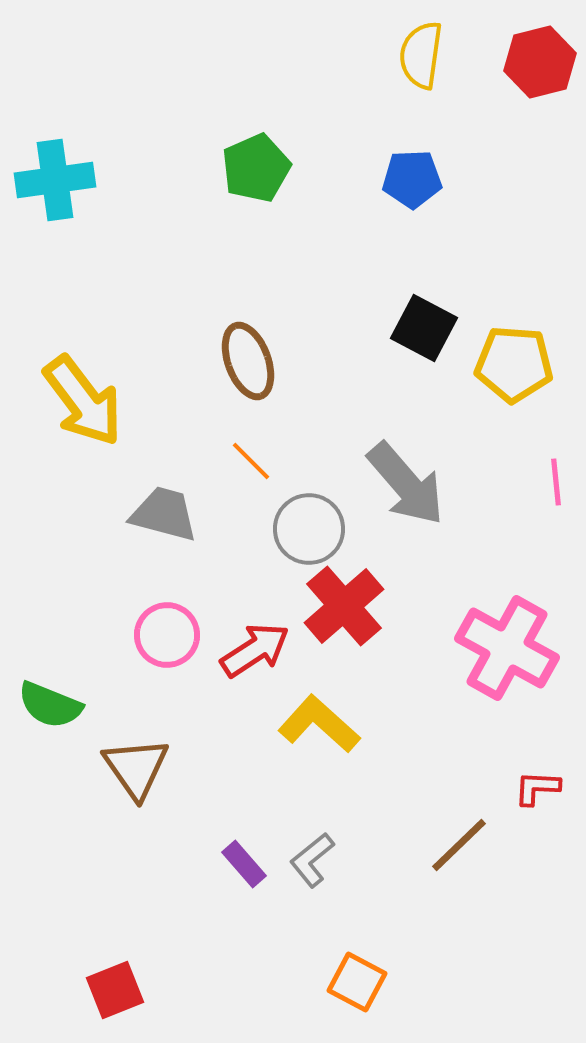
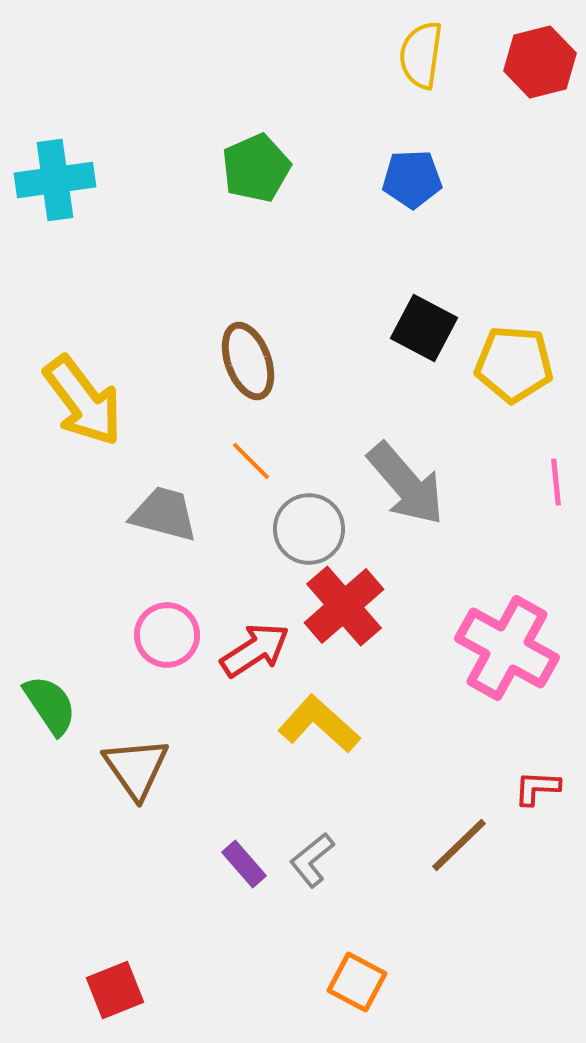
green semicircle: rotated 146 degrees counterclockwise
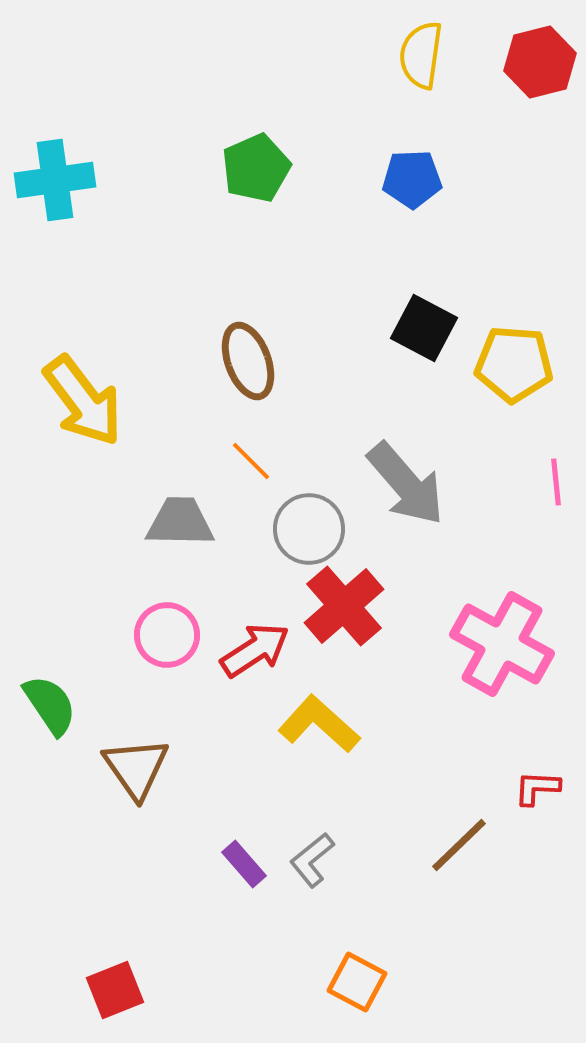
gray trapezoid: moved 16 px right, 8 px down; rotated 14 degrees counterclockwise
pink cross: moved 5 px left, 4 px up
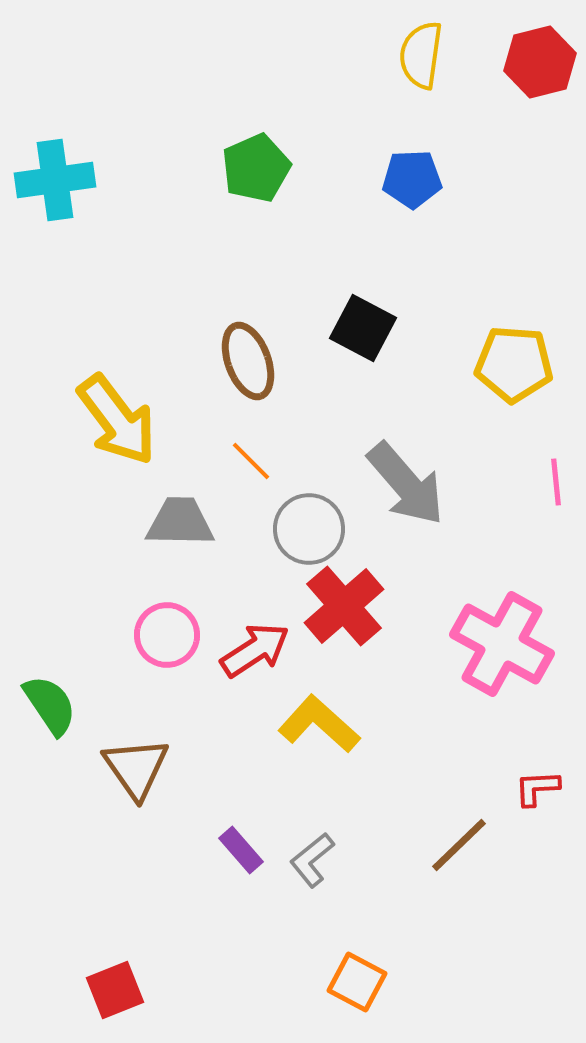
black square: moved 61 px left
yellow arrow: moved 34 px right, 19 px down
red L-shape: rotated 6 degrees counterclockwise
purple rectangle: moved 3 px left, 14 px up
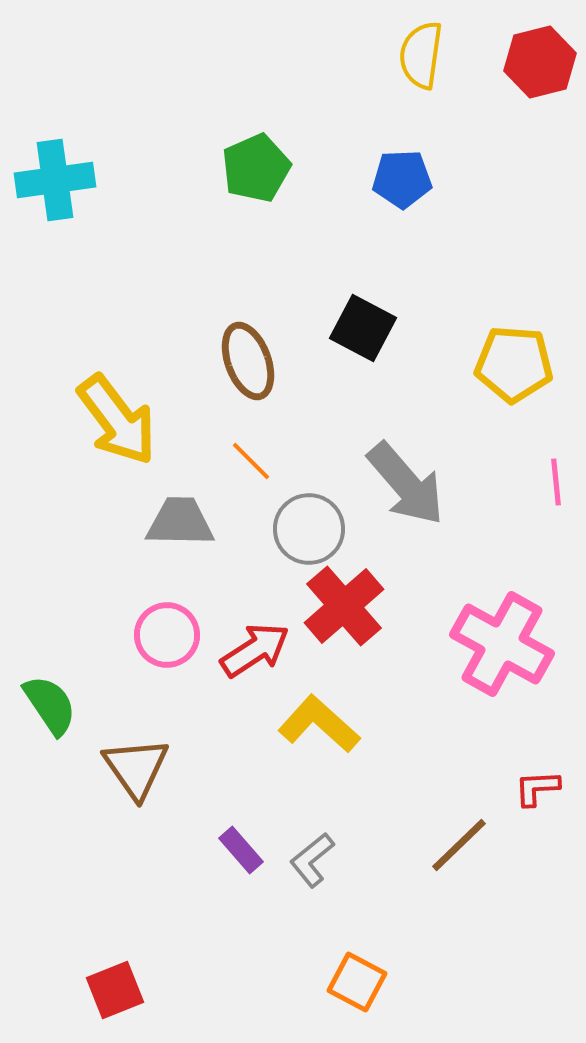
blue pentagon: moved 10 px left
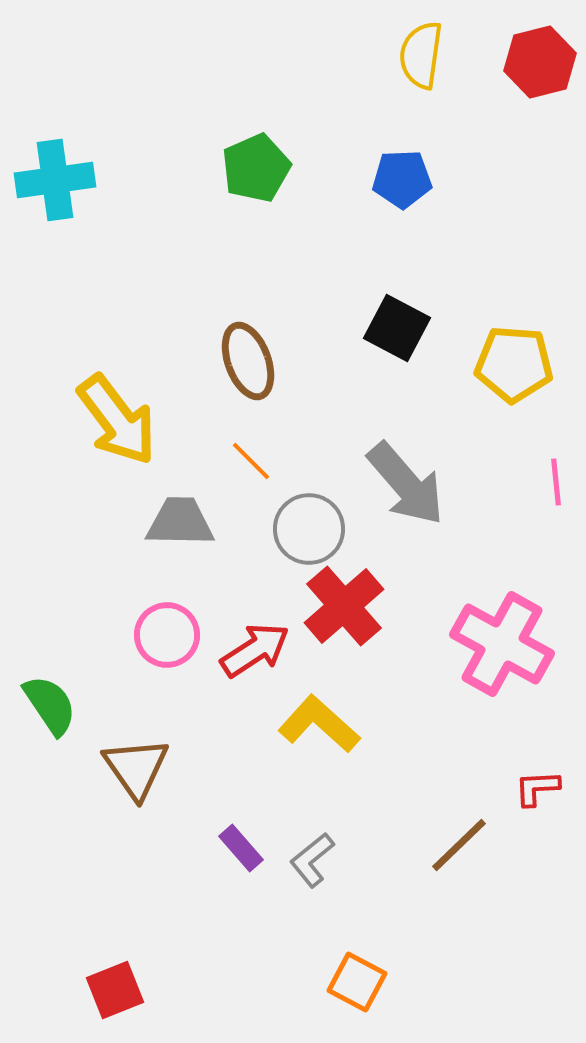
black square: moved 34 px right
purple rectangle: moved 2 px up
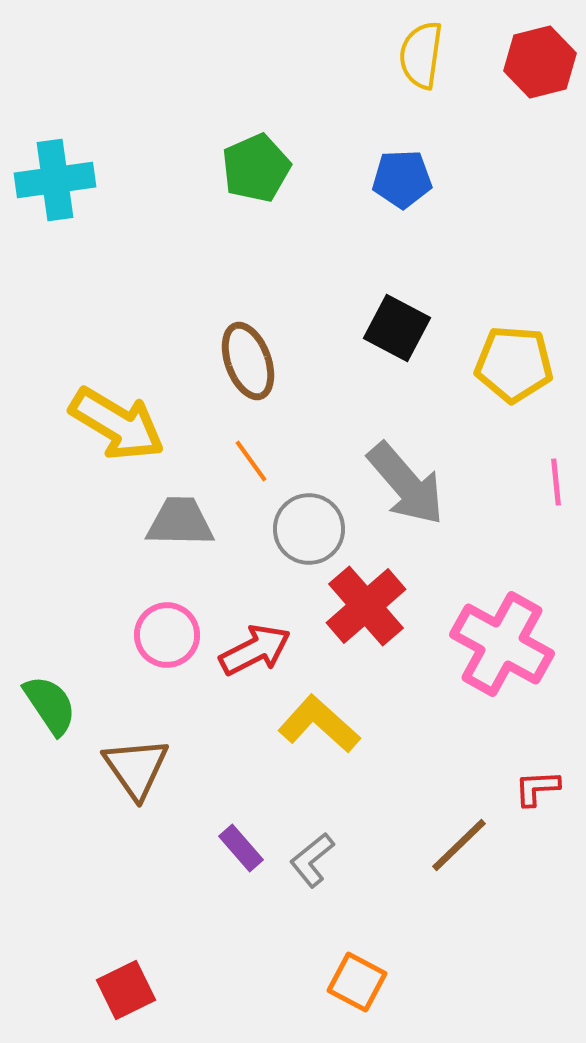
yellow arrow: moved 4 px down; rotated 22 degrees counterclockwise
orange line: rotated 9 degrees clockwise
red cross: moved 22 px right
red arrow: rotated 6 degrees clockwise
red square: moved 11 px right; rotated 4 degrees counterclockwise
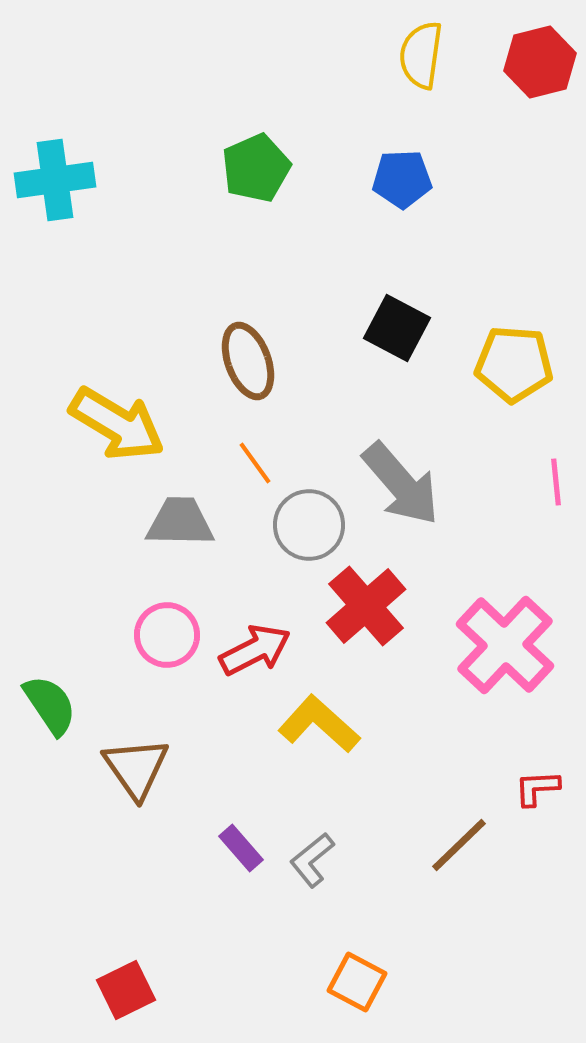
orange line: moved 4 px right, 2 px down
gray arrow: moved 5 px left
gray circle: moved 4 px up
pink cross: moved 3 px right, 1 px down; rotated 14 degrees clockwise
